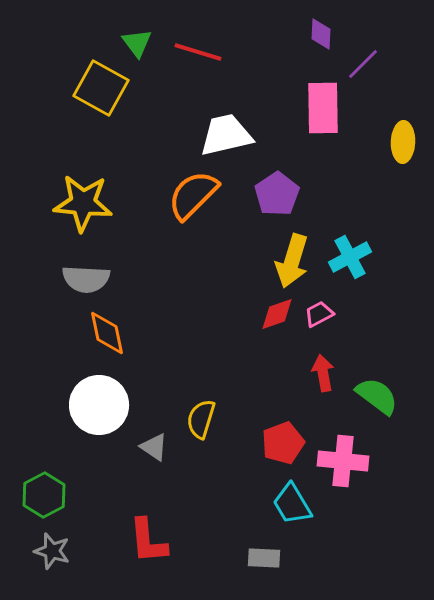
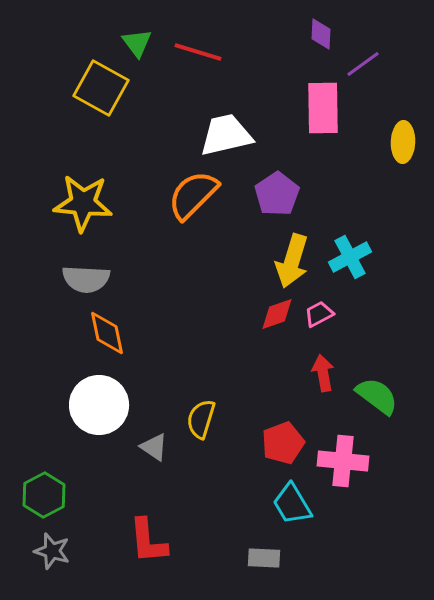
purple line: rotated 9 degrees clockwise
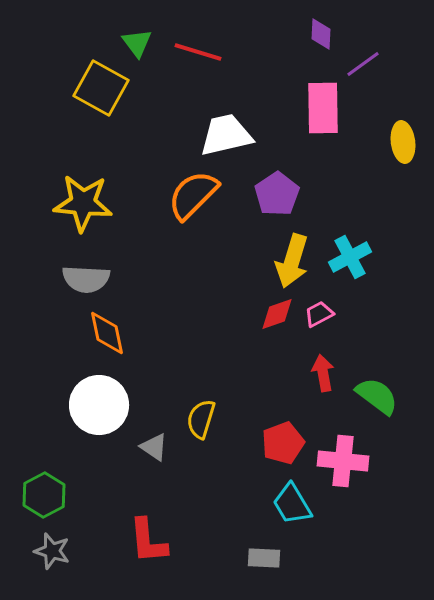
yellow ellipse: rotated 9 degrees counterclockwise
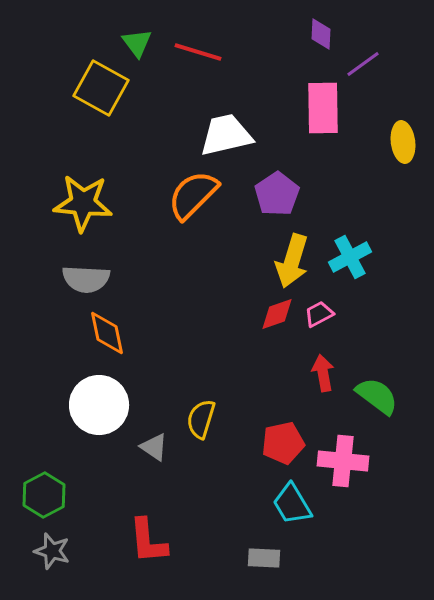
red pentagon: rotated 9 degrees clockwise
